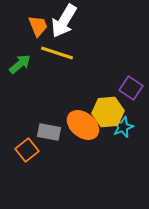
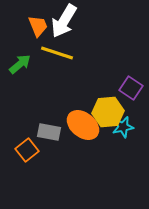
cyan star: rotated 10 degrees clockwise
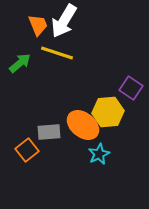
orange trapezoid: moved 1 px up
green arrow: moved 1 px up
cyan star: moved 24 px left, 27 px down; rotated 15 degrees counterclockwise
gray rectangle: rotated 15 degrees counterclockwise
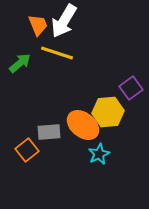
purple square: rotated 20 degrees clockwise
